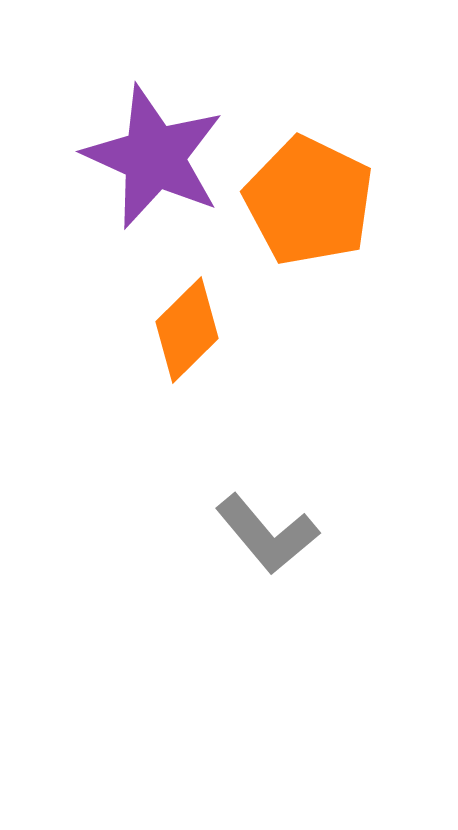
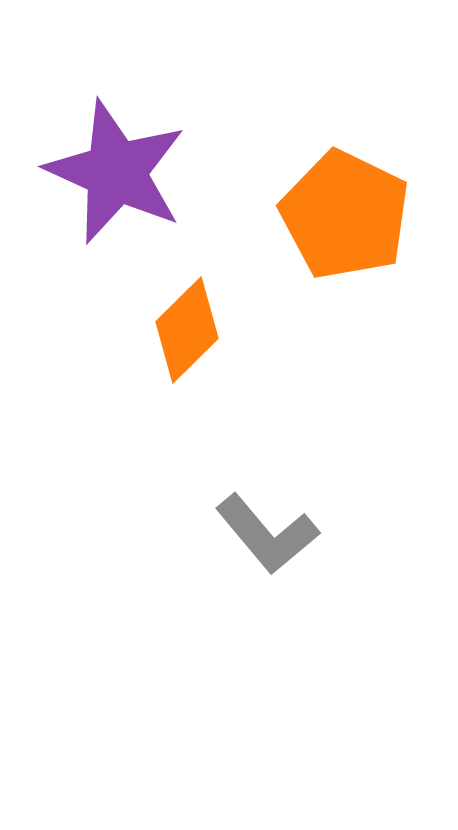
purple star: moved 38 px left, 15 px down
orange pentagon: moved 36 px right, 14 px down
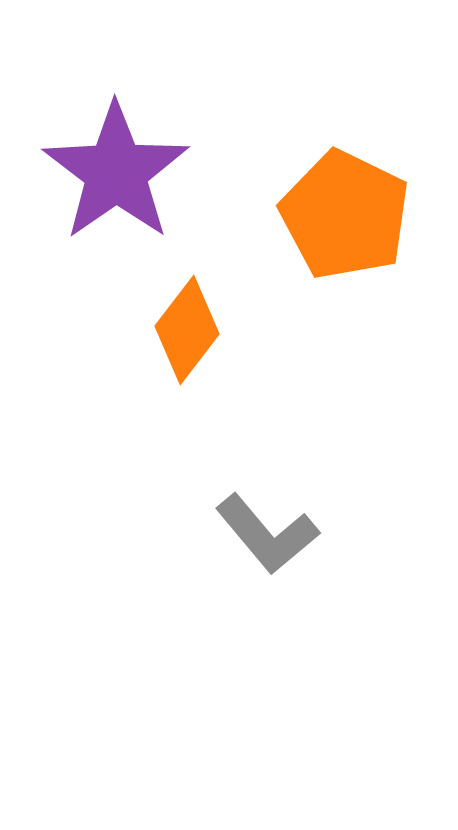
purple star: rotated 13 degrees clockwise
orange diamond: rotated 8 degrees counterclockwise
